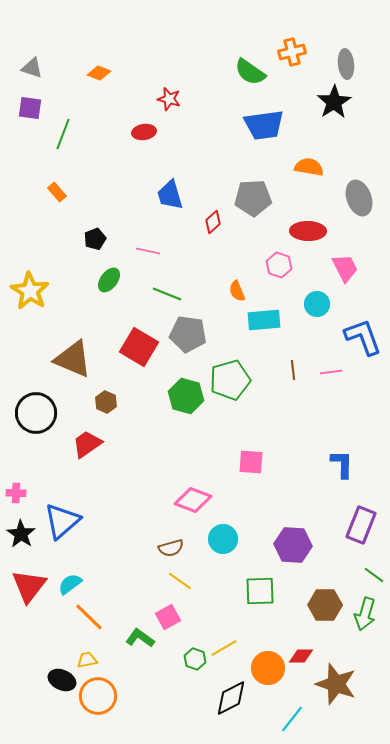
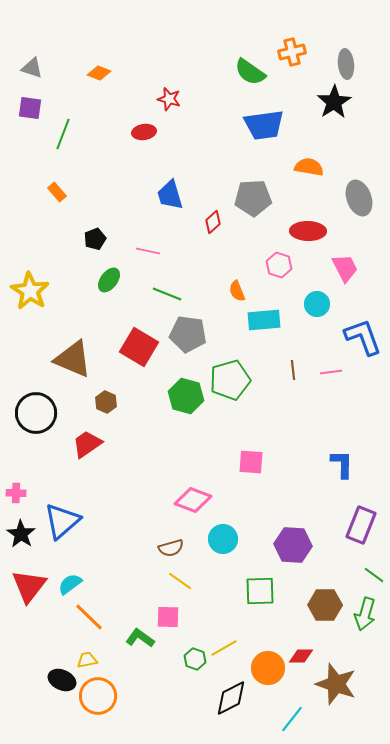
pink square at (168, 617): rotated 30 degrees clockwise
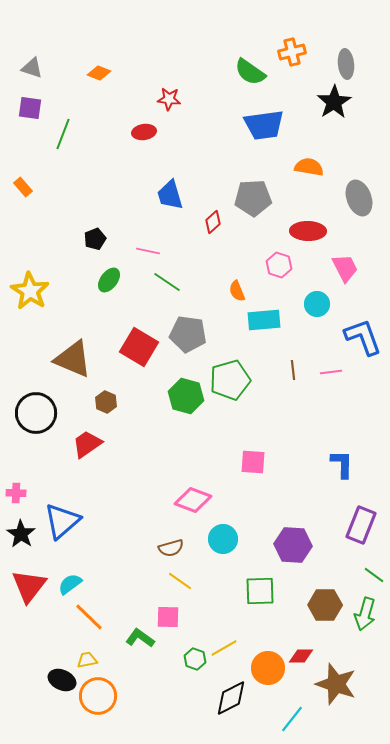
red star at (169, 99): rotated 10 degrees counterclockwise
orange rectangle at (57, 192): moved 34 px left, 5 px up
green line at (167, 294): moved 12 px up; rotated 12 degrees clockwise
pink square at (251, 462): moved 2 px right
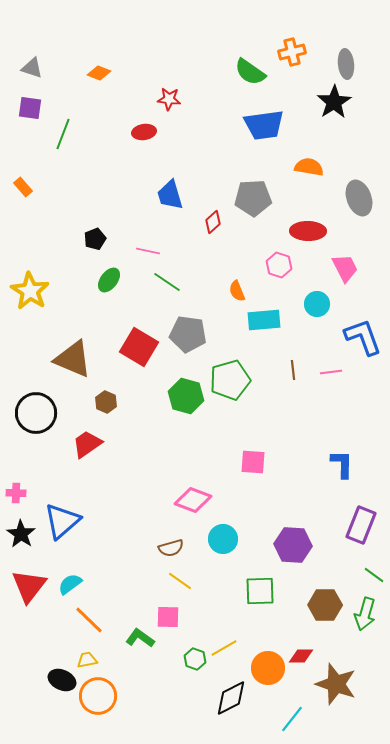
orange line at (89, 617): moved 3 px down
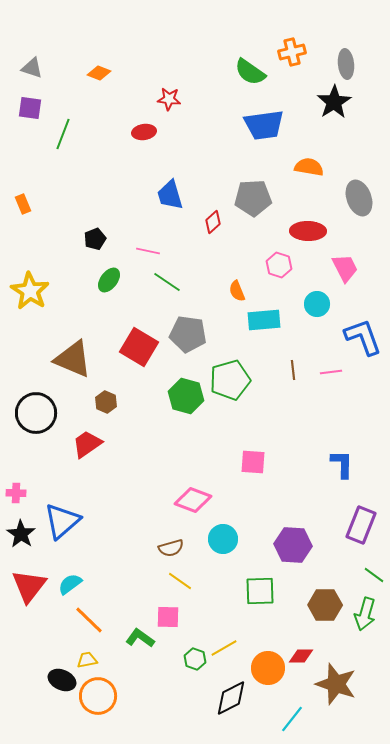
orange rectangle at (23, 187): moved 17 px down; rotated 18 degrees clockwise
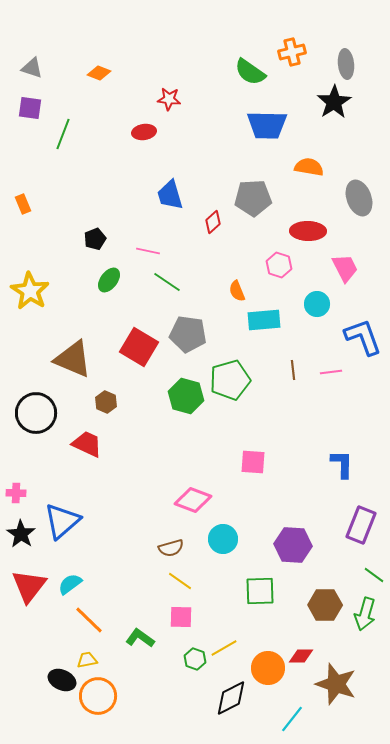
blue trapezoid at (264, 125): moved 3 px right; rotated 9 degrees clockwise
red trapezoid at (87, 444): rotated 60 degrees clockwise
pink square at (168, 617): moved 13 px right
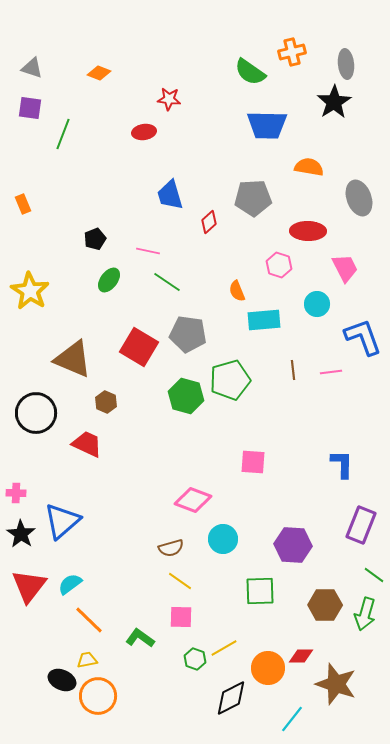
red diamond at (213, 222): moved 4 px left
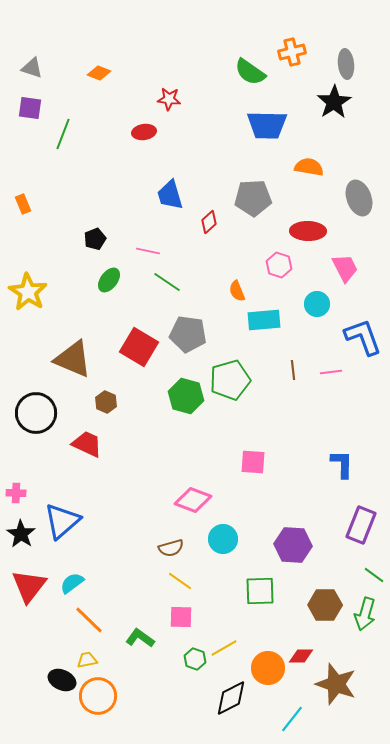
yellow star at (30, 291): moved 2 px left, 1 px down
cyan semicircle at (70, 584): moved 2 px right, 1 px up
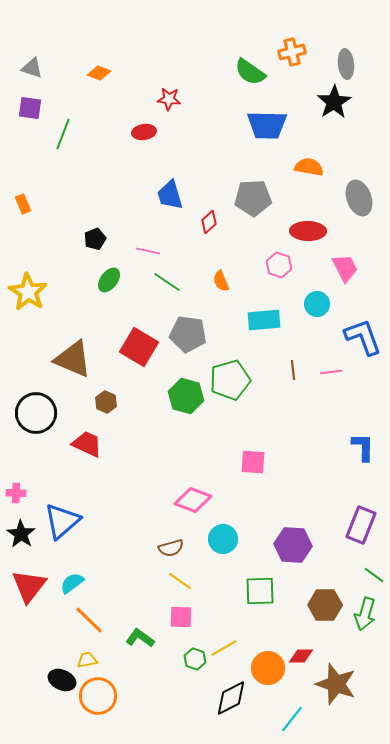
orange semicircle at (237, 291): moved 16 px left, 10 px up
blue L-shape at (342, 464): moved 21 px right, 17 px up
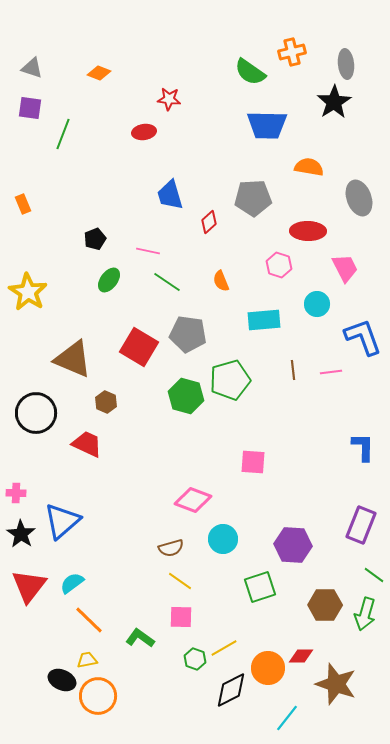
green square at (260, 591): moved 4 px up; rotated 16 degrees counterclockwise
black diamond at (231, 698): moved 8 px up
cyan line at (292, 719): moved 5 px left, 1 px up
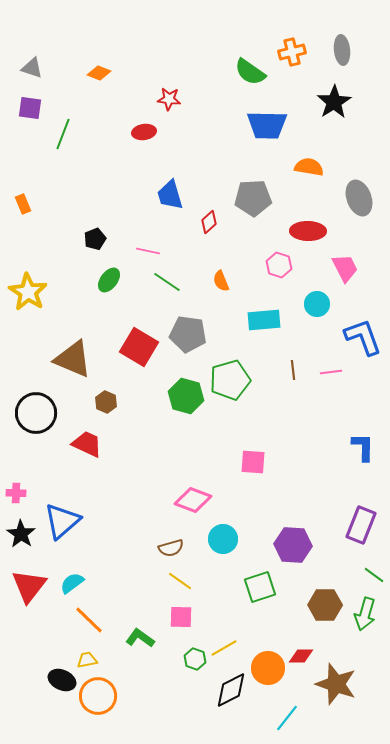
gray ellipse at (346, 64): moved 4 px left, 14 px up
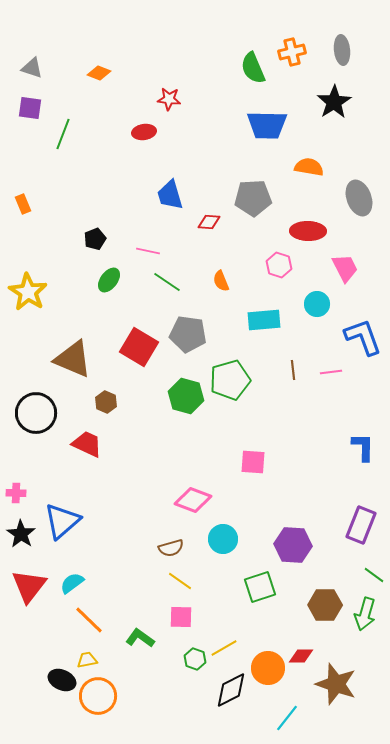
green semicircle at (250, 72): moved 3 px right, 4 px up; rotated 32 degrees clockwise
red diamond at (209, 222): rotated 45 degrees clockwise
